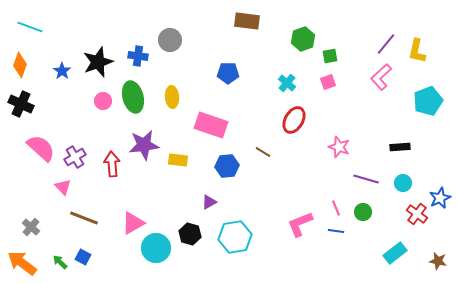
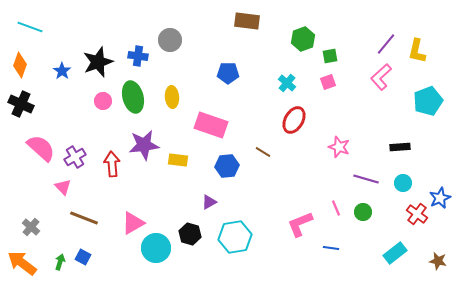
blue line at (336, 231): moved 5 px left, 17 px down
green arrow at (60, 262): rotated 63 degrees clockwise
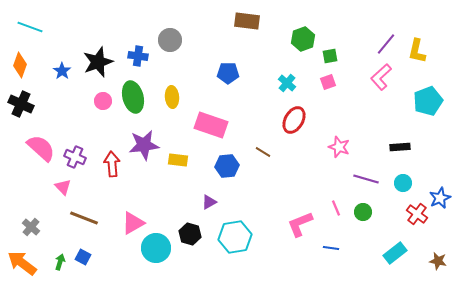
purple cross at (75, 157): rotated 35 degrees counterclockwise
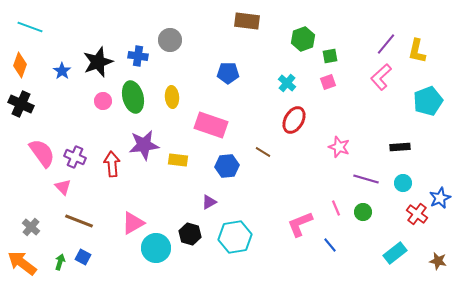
pink semicircle at (41, 148): moved 1 px right, 5 px down; rotated 12 degrees clockwise
brown line at (84, 218): moved 5 px left, 3 px down
blue line at (331, 248): moved 1 px left, 3 px up; rotated 42 degrees clockwise
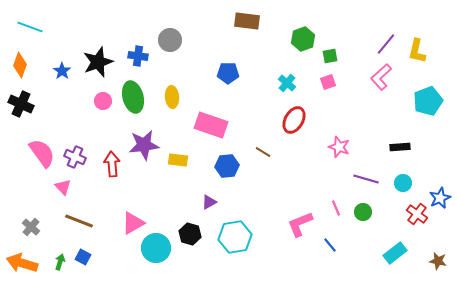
orange arrow at (22, 263): rotated 20 degrees counterclockwise
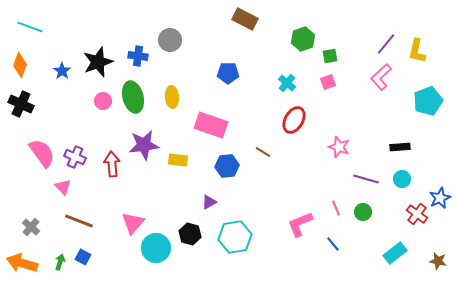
brown rectangle at (247, 21): moved 2 px left, 2 px up; rotated 20 degrees clockwise
cyan circle at (403, 183): moved 1 px left, 4 px up
pink triangle at (133, 223): rotated 20 degrees counterclockwise
blue line at (330, 245): moved 3 px right, 1 px up
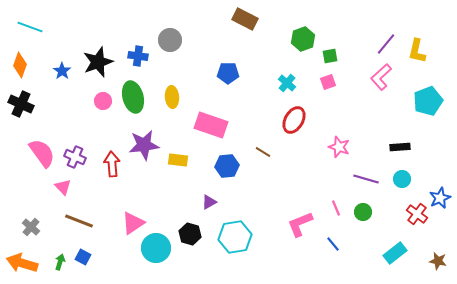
pink triangle at (133, 223): rotated 15 degrees clockwise
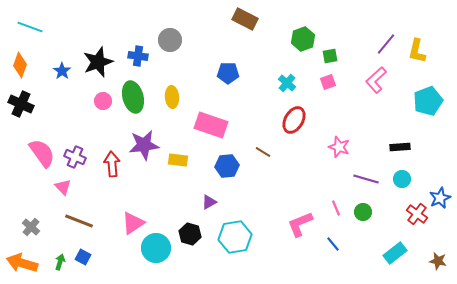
pink L-shape at (381, 77): moved 5 px left, 3 px down
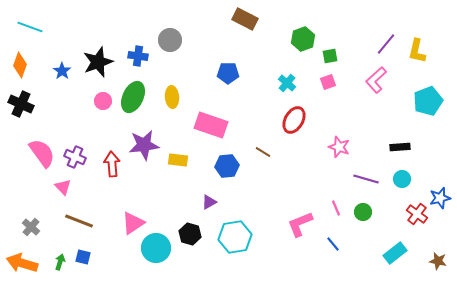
green ellipse at (133, 97): rotated 40 degrees clockwise
blue star at (440, 198): rotated 10 degrees clockwise
blue square at (83, 257): rotated 14 degrees counterclockwise
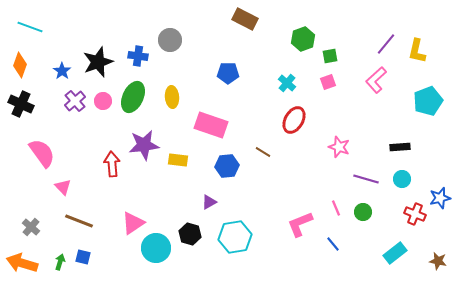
purple cross at (75, 157): moved 56 px up; rotated 25 degrees clockwise
red cross at (417, 214): moved 2 px left; rotated 15 degrees counterclockwise
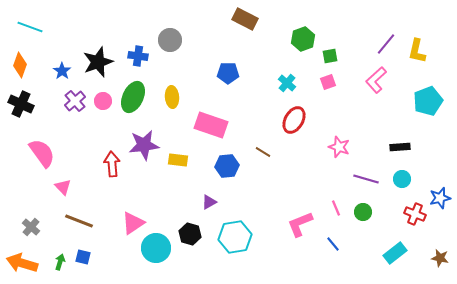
brown star at (438, 261): moved 2 px right, 3 px up
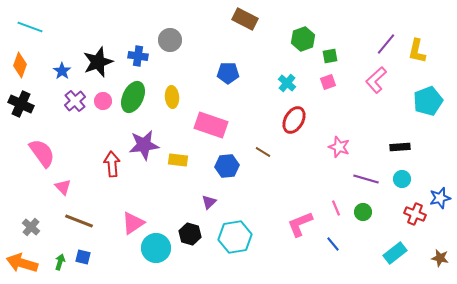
purple triangle at (209, 202): rotated 14 degrees counterclockwise
